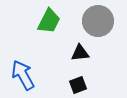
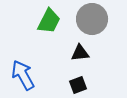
gray circle: moved 6 px left, 2 px up
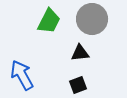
blue arrow: moved 1 px left
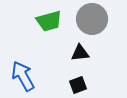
green trapezoid: rotated 48 degrees clockwise
blue arrow: moved 1 px right, 1 px down
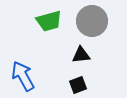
gray circle: moved 2 px down
black triangle: moved 1 px right, 2 px down
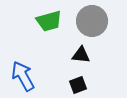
black triangle: rotated 12 degrees clockwise
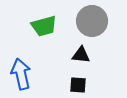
green trapezoid: moved 5 px left, 5 px down
blue arrow: moved 2 px left, 2 px up; rotated 16 degrees clockwise
black square: rotated 24 degrees clockwise
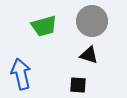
black triangle: moved 8 px right; rotated 12 degrees clockwise
